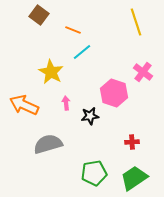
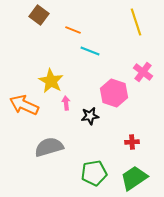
cyan line: moved 8 px right, 1 px up; rotated 60 degrees clockwise
yellow star: moved 9 px down
gray semicircle: moved 1 px right, 3 px down
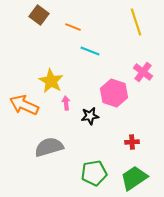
orange line: moved 3 px up
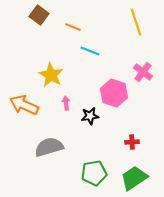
yellow star: moved 6 px up
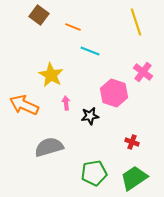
red cross: rotated 24 degrees clockwise
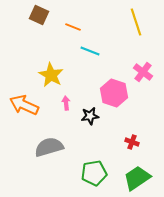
brown square: rotated 12 degrees counterclockwise
green trapezoid: moved 3 px right
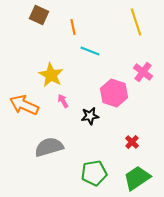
orange line: rotated 56 degrees clockwise
pink arrow: moved 3 px left, 2 px up; rotated 24 degrees counterclockwise
red cross: rotated 24 degrees clockwise
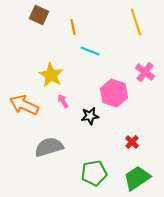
pink cross: moved 2 px right
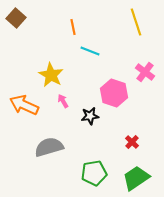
brown square: moved 23 px left, 3 px down; rotated 18 degrees clockwise
green trapezoid: moved 1 px left
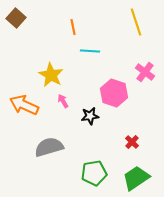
cyan line: rotated 18 degrees counterclockwise
